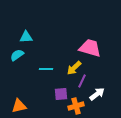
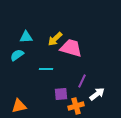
pink trapezoid: moved 19 px left
yellow arrow: moved 19 px left, 29 px up
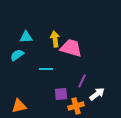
yellow arrow: rotated 126 degrees clockwise
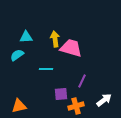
white arrow: moved 7 px right, 6 px down
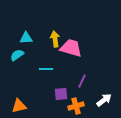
cyan triangle: moved 1 px down
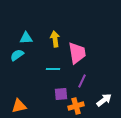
pink trapezoid: moved 6 px right, 5 px down; rotated 65 degrees clockwise
cyan line: moved 7 px right
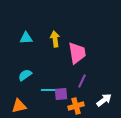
cyan semicircle: moved 8 px right, 20 px down
cyan line: moved 5 px left, 21 px down
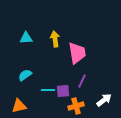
purple square: moved 2 px right, 3 px up
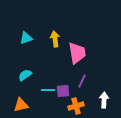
cyan triangle: rotated 16 degrees counterclockwise
white arrow: rotated 49 degrees counterclockwise
orange triangle: moved 2 px right, 1 px up
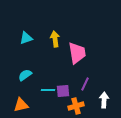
purple line: moved 3 px right, 3 px down
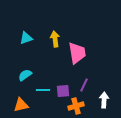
purple line: moved 1 px left, 1 px down
cyan line: moved 5 px left
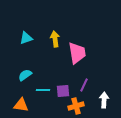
orange triangle: rotated 21 degrees clockwise
